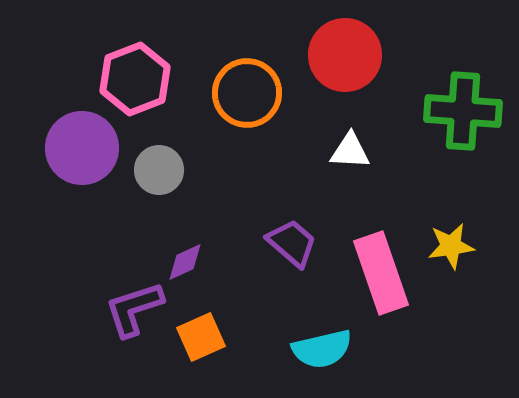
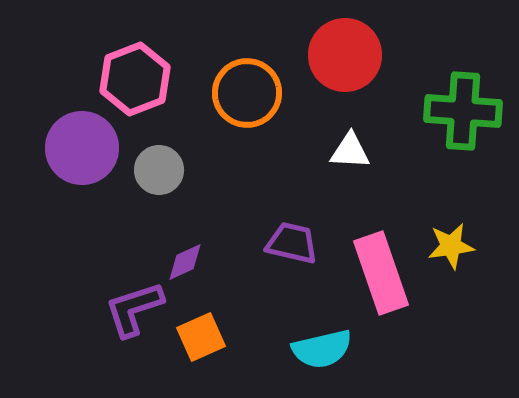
purple trapezoid: rotated 28 degrees counterclockwise
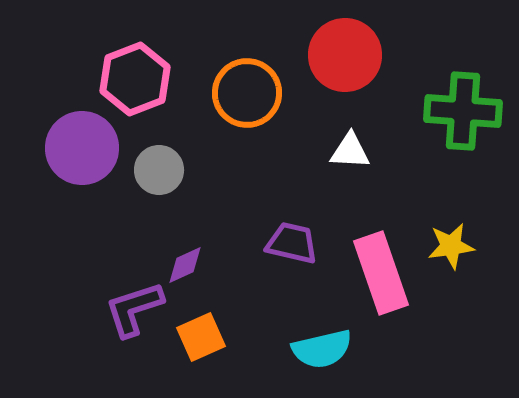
purple diamond: moved 3 px down
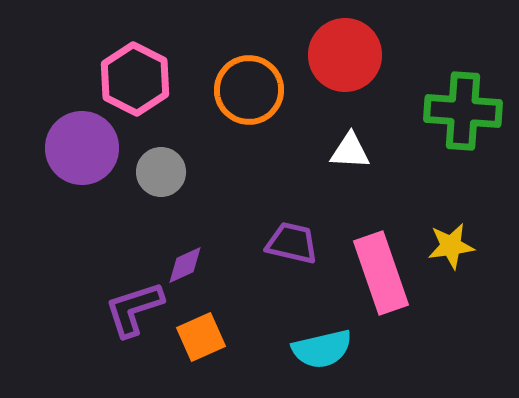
pink hexagon: rotated 12 degrees counterclockwise
orange circle: moved 2 px right, 3 px up
gray circle: moved 2 px right, 2 px down
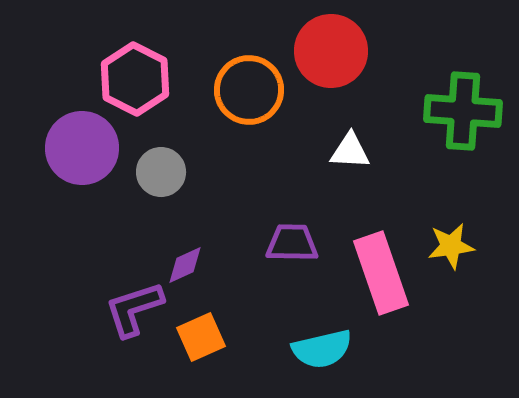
red circle: moved 14 px left, 4 px up
purple trapezoid: rotated 12 degrees counterclockwise
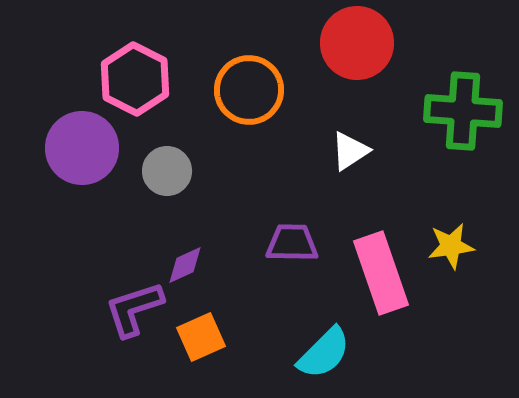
red circle: moved 26 px right, 8 px up
white triangle: rotated 36 degrees counterclockwise
gray circle: moved 6 px right, 1 px up
cyan semicircle: moved 2 px right, 4 px down; rotated 32 degrees counterclockwise
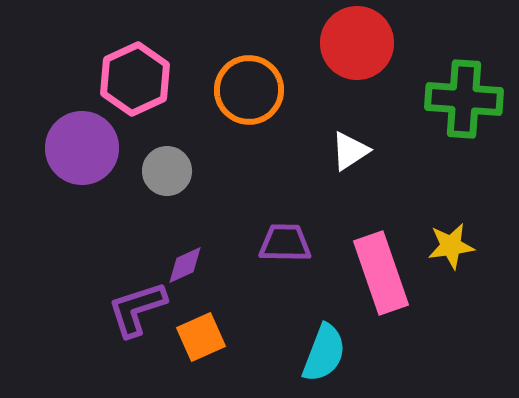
pink hexagon: rotated 8 degrees clockwise
green cross: moved 1 px right, 12 px up
purple trapezoid: moved 7 px left
purple L-shape: moved 3 px right
cyan semicircle: rotated 24 degrees counterclockwise
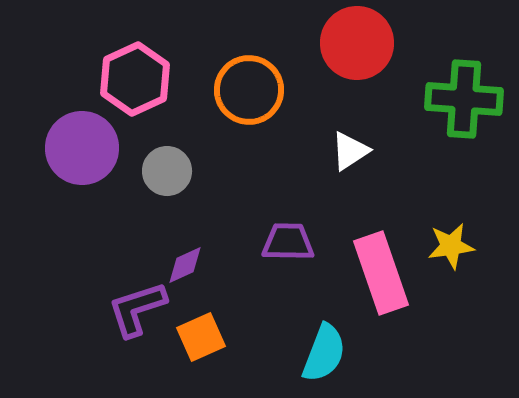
purple trapezoid: moved 3 px right, 1 px up
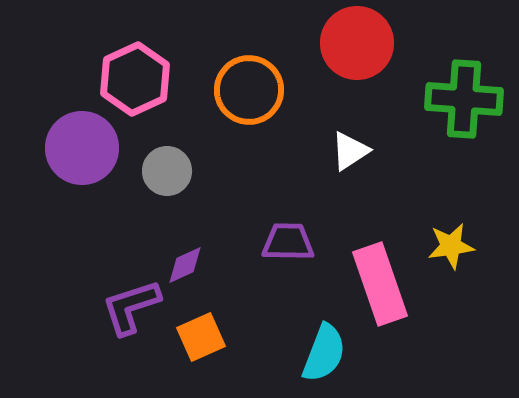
pink rectangle: moved 1 px left, 11 px down
purple L-shape: moved 6 px left, 2 px up
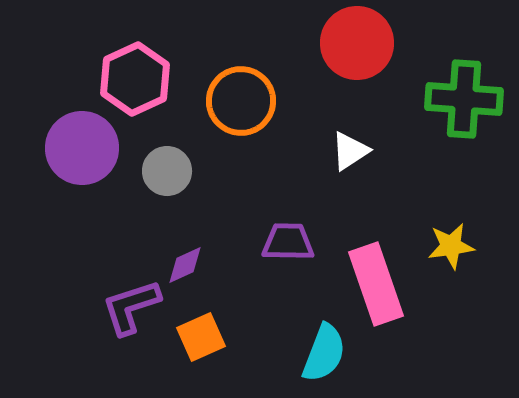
orange circle: moved 8 px left, 11 px down
pink rectangle: moved 4 px left
